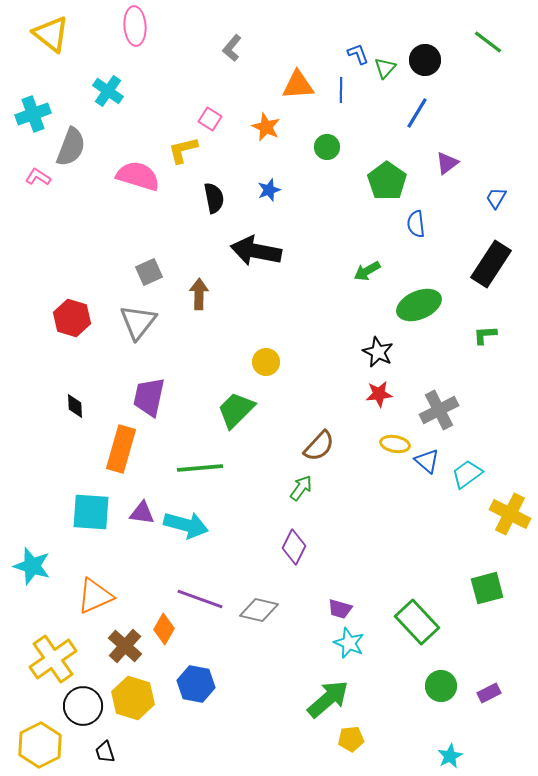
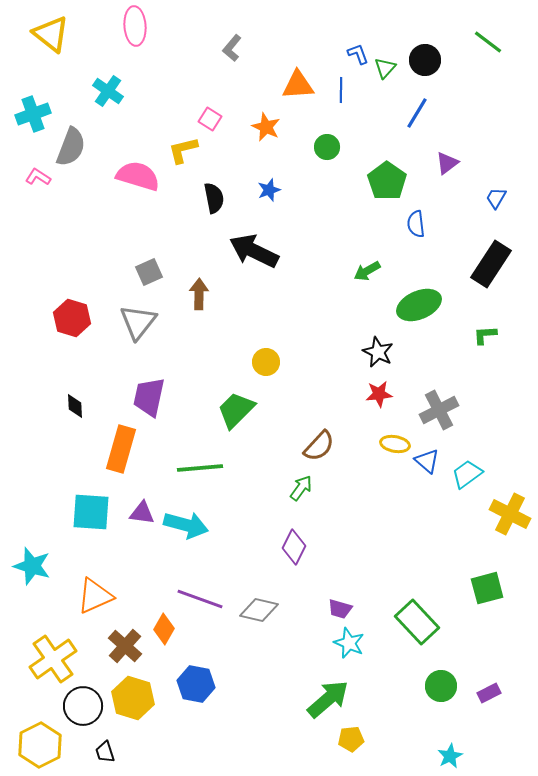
black arrow at (256, 251): moved 2 px left; rotated 15 degrees clockwise
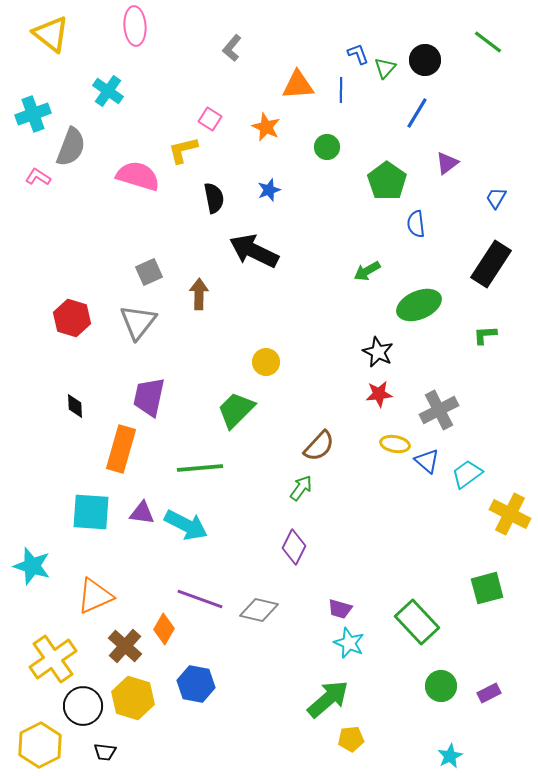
cyan arrow at (186, 525): rotated 12 degrees clockwise
black trapezoid at (105, 752): rotated 65 degrees counterclockwise
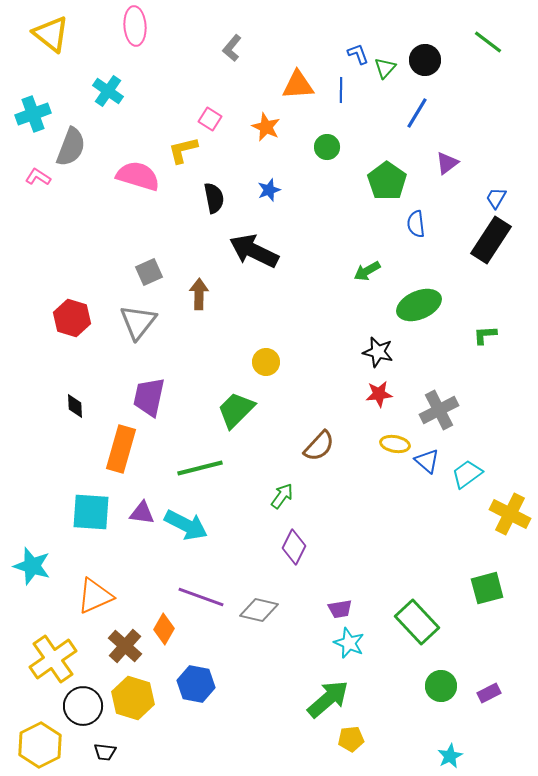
black rectangle at (491, 264): moved 24 px up
black star at (378, 352): rotated 12 degrees counterclockwise
green line at (200, 468): rotated 9 degrees counterclockwise
green arrow at (301, 488): moved 19 px left, 8 px down
purple line at (200, 599): moved 1 px right, 2 px up
purple trapezoid at (340, 609): rotated 25 degrees counterclockwise
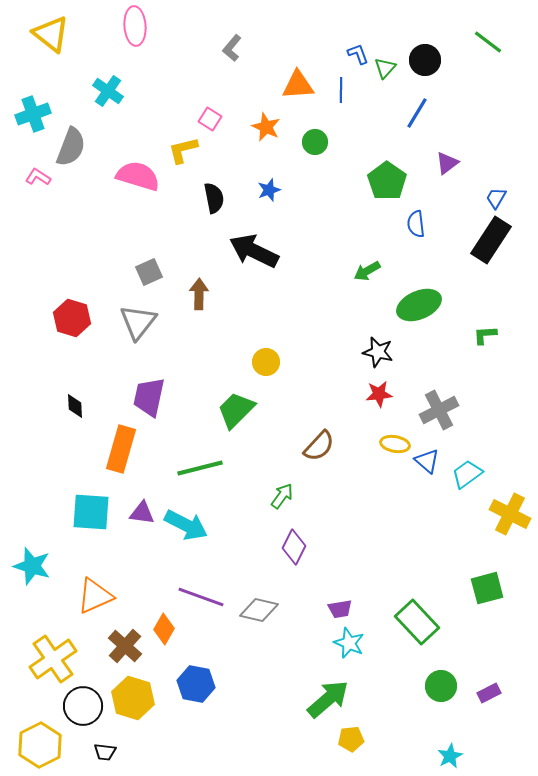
green circle at (327, 147): moved 12 px left, 5 px up
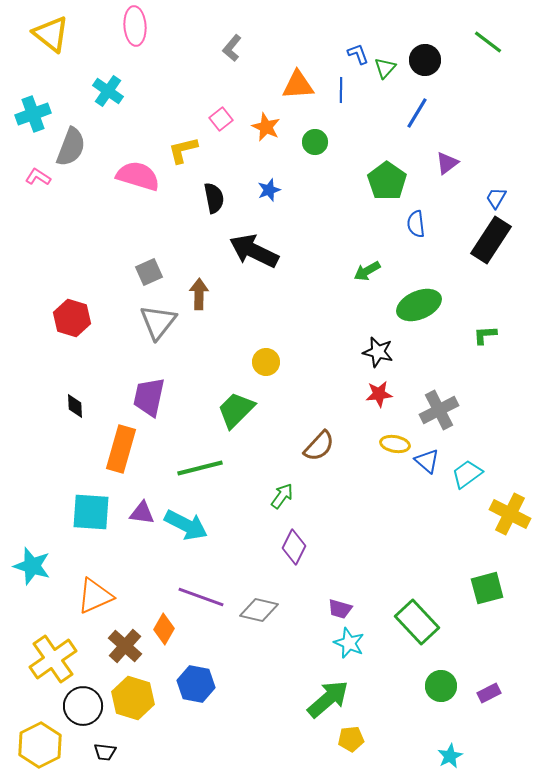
pink square at (210, 119): moved 11 px right; rotated 20 degrees clockwise
gray triangle at (138, 322): moved 20 px right
purple trapezoid at (340, 609): rotated 25 degrees clockwise
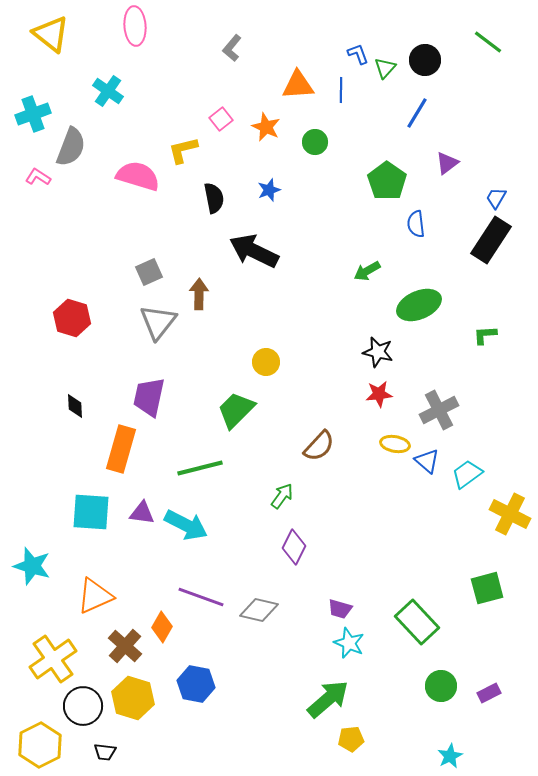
orange diamond at (164, 629): moved 2 px left, 2 px up
